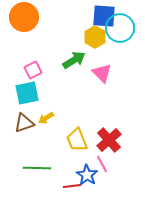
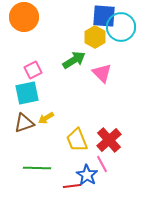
cyan circle: moved 1 px right, 1 px up
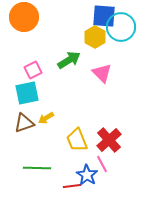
green arrow: moved 5 px left
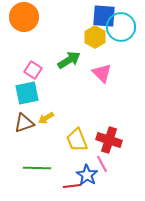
pink square: rotated 30 degrees counterclockwise
red cross: rotated 30 degrees counterclockwise
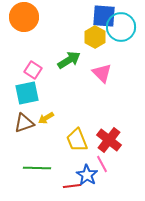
red cross: rotated 20 degrees clockwise
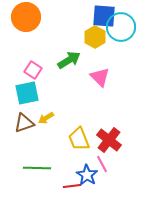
orange circle: moved 2 px right
pink triangle: moved 2 px left, 4 px down
yellow trapezoid: moved 2 px right, 1 px up
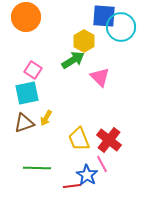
yellow hexagon: moved 11 px left, 4 px down
green arrow: moved 4 px right
yellow arrow: rotated 28 degrees counterclockwise
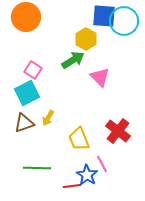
cyan circle: moved 3 px right, 6 px up
yellow hexagon: moved 2 px right, 2 px up
cyan square: rotated 15 degrees counterclockwise
yellow arrow: moved 2 px right
red cross: moved 9 px right, 9 px up
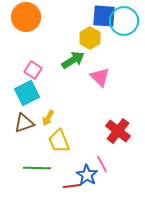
yellow hexagon: moved 4 px right, 1 px up
yellow trapezoid: moved 20 px left, 2 px down
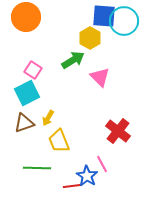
blue star: moved 1 px down
